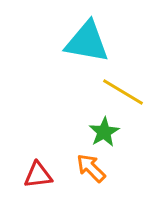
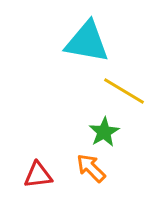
yellow line: moved 1 px right, 1 px up
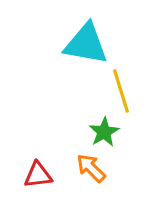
cyan triangle: moved 1 px left, 2 px down
yellow line: moved 3 px left; rotated 42 degrees clockwise
